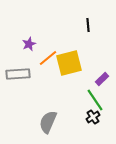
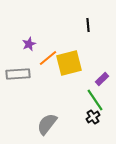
gray semicircle: moved 1 px left, 2 px down; rotated 15 degrees clockwise
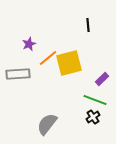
green line: rotated 35 degrees counterclockwise
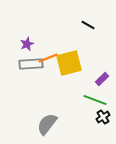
black line: rotated 56 degrees counterclockwise
purple star: moved 2 px left
orange line: rotated 18 degrees clockwise
gray rectangle: moved 13 px right, 10 px up
black cross: moved 10 px right
